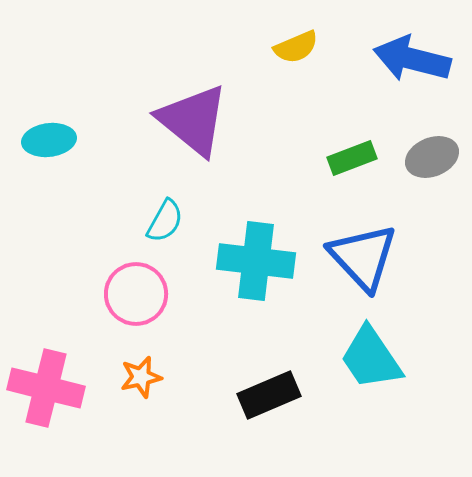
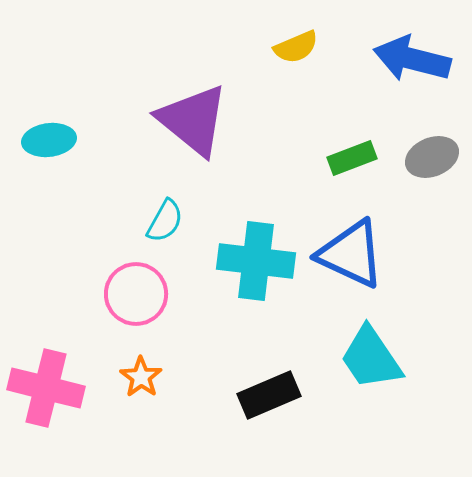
blue triangle: moved 12 px left, 3 px up; rotated 22 degrees counterclockwise
orange star: rotated 24 degrees counterclockwise
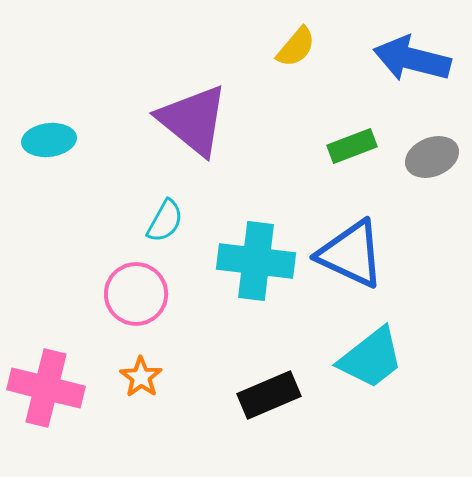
yellow semicircle: rotated 27 degrees counterclockwise
green rectangle: moved 12 px up
cyan trapezoid: rotated 94 degrees counterclockwise
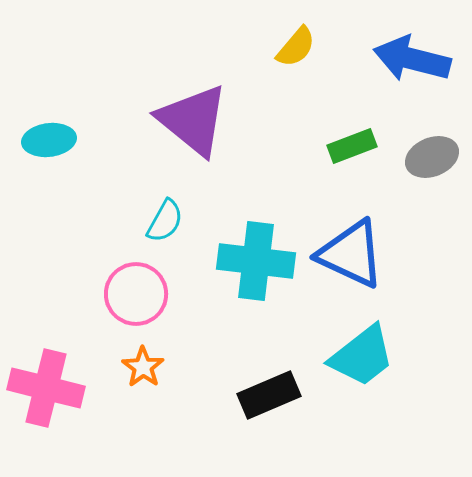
cyan trapezoid: moved 9 px left, 2 px up
orange star: moved 2 px right, 10 px up
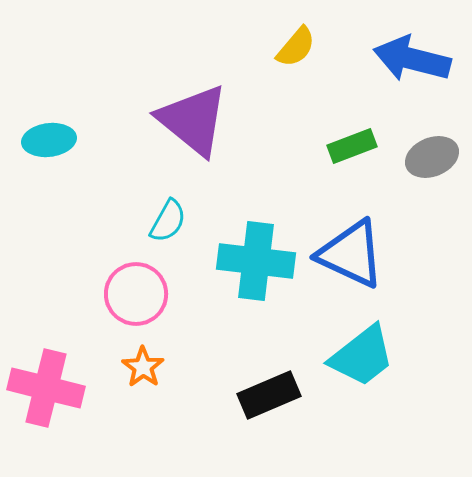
cyan semicircle: moved 3 px right
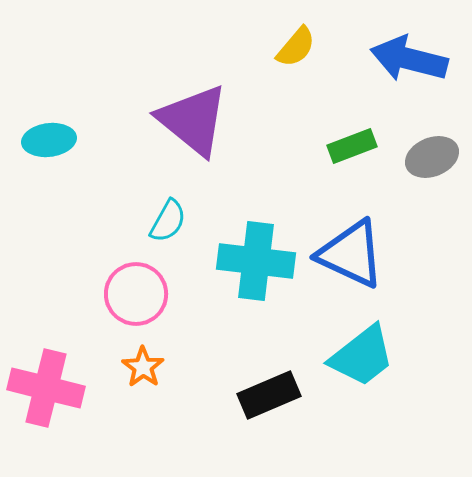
blue arrow: moved 3 px left
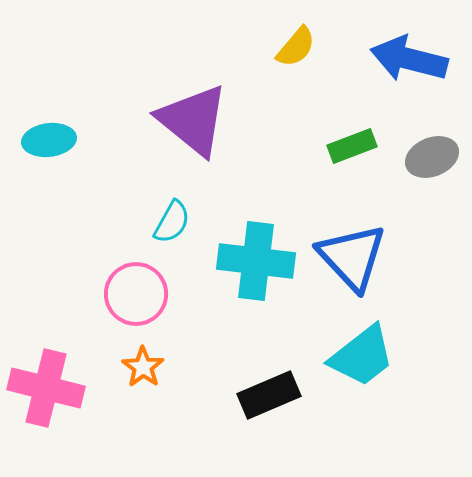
cyan semicircle: moved 4 px right, 1 px down
blue triangle: moved 1 px right, 3 px down; rotated 22 degrees clockwise
